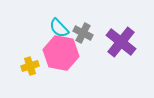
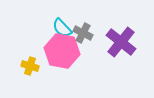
cyan semicircle: moved 3 px right
pink hexagon: moved 1 px right, 2 px up
yellow cross: rotated 36 degrees clockwise
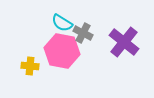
cyan semicircle: moved 5 px up; rotated 15 degrees counterclockwise
purple cross: moved 3 px right
yellow cross: rotated 12 degrees counterclockwise
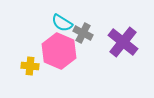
purple cross: moved 1 px left
pink hexagon: moved 3 px left; rotated 12 degrees clockwise
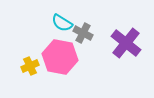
purple cross: moved 3 px right, 1 px down
pink hexagon: moved 1 px right, 6 px down; rotated 12 degrees counterclockwise
yellow cross: rotated 30 degrees counterclockwise
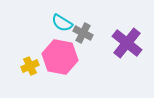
purple cross: moved 1 px right
